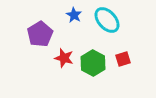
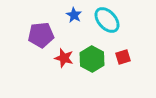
purple pentagon: moved 1 px right, 1 px down; rotated 25 degrees clockwise
red square: moved 2 px up
green hexagon: moved 1 px left, 4 px up
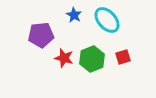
green hexagon: rotated 10 degrees clockwise
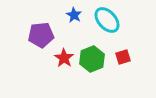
red star: rotated 18 degrees clockwise
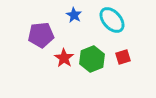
cyan ellipse: moved 5 px right
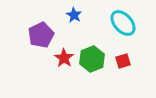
cyan ellipse: moved 11 px right, 3 px down
purple pentagon: rotated 20 degrees counterclockwise
red square: moved 4 px down
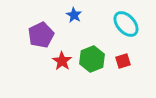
cyan ellipse: moved 3 px right, 1 px down
red star: moved 2 px left, 3 px down
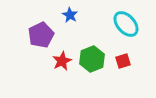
blue star: moved 4 px left
red star: rotated 12 degrees clockwise
